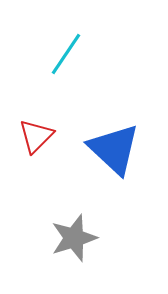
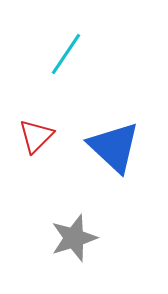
blue triangle: moved 2 px up
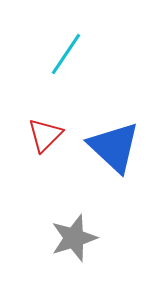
red triangle: moved 9 px right, 1 px up
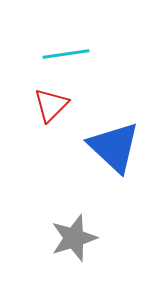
cyan line: rotated 48 degrees clockwise
red triangle: moved 6 px right, 30 px up
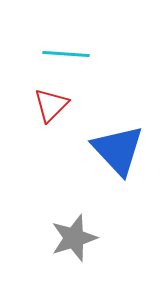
cyan line: rotated 12 degrees clockwise
blue triangle: moved 4 px right, 3 px down; rotated 4 degrees clockwise
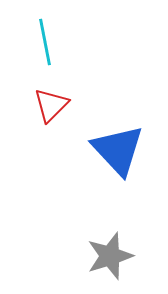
cyan line: moved 21 px left, 12 px up; rotated 75 degrees clockwise
gray star: moved 36 px right, 18 px down
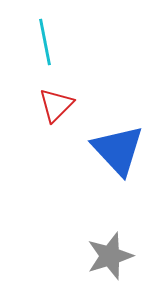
red triangle: moved 5 px right
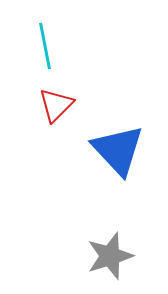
cyan line: moved 4 px down
